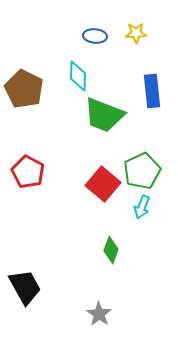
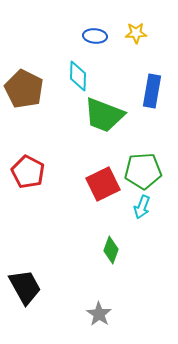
blue rectangle: rotated 16 degrees clockwise
green pentagon: moved 1 px right; rotated 21 degrees clockwise
red square: rotated 24 degrees clockwise
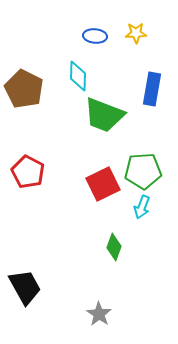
blue rectangle: moved 2 px up
green diamond: moved 3 px right, 3 px up
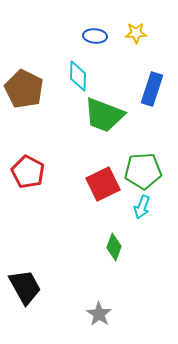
blue rectangle: rotated 8 degrees clockwise
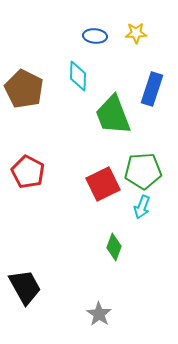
green trapezoid: moved 9 px right; rotated 48 degrees clockwise
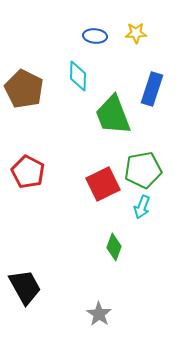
green pentagon: moved 1 px up; rotated 6 degrees counterclockwise
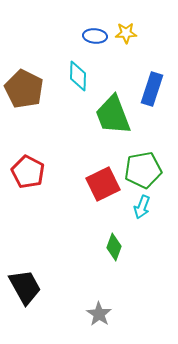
yellow star: moved 10 px left
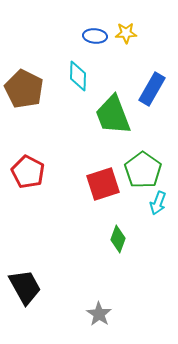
blue rectangle: rotated 12 degrees clockwise
green pentagon: rotated 27 degrees counterclockwise
red square: rotated 8 degrees clockwise
cyan arrow: moved 16 px right, 4 px up
green diamond: moved 4 px right, 8 px up
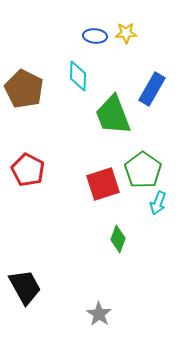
red pentagon: moved 2 px up
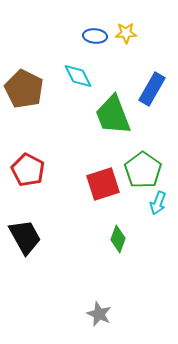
cyan diamond: rotated 28 degrees counterclockwise
black trapezoid: moved 50 px up
gray star: rotated 10 degrees counterclockwise
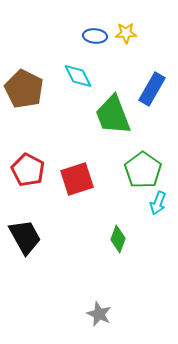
red square: moved 26 px left, 5 px up
